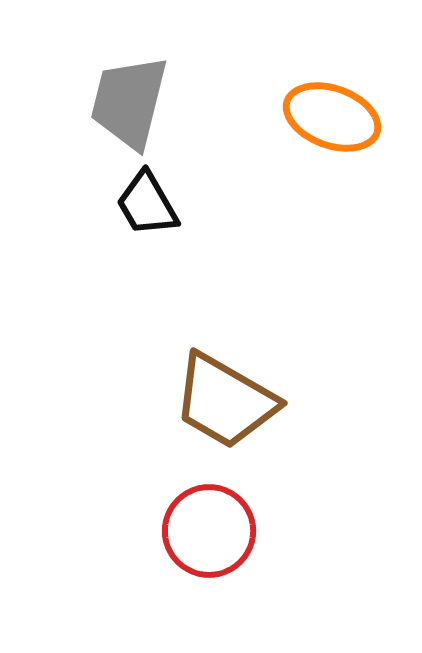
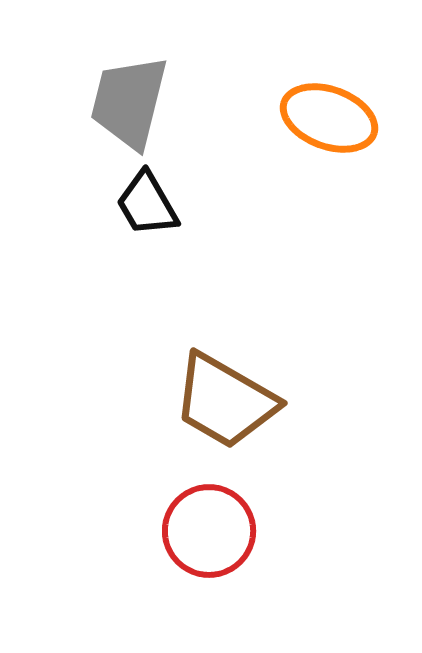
orange ellipse: moved 3 px left, 1 px down
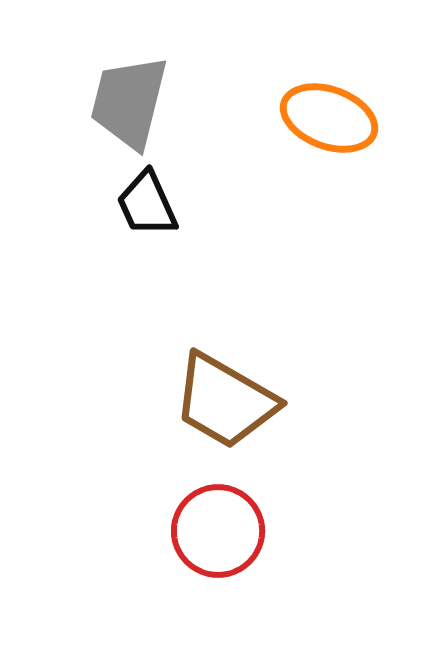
black trapezoid: rotated 6 degrees clockwise
red circle: moved 9 px right
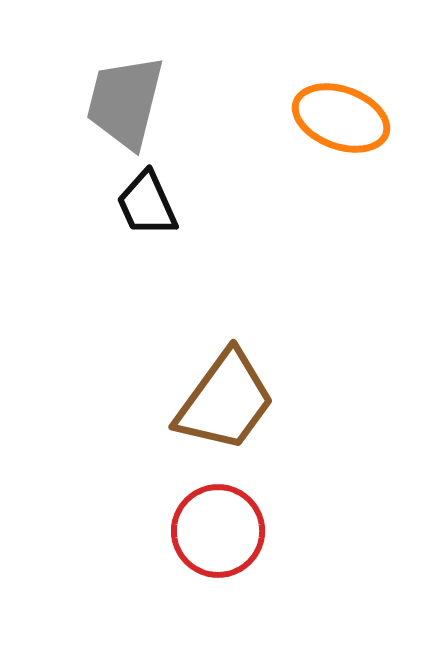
gray trapezoid: moved 4 px left
orange ellipse: moved 12 px right
brown trapezoid: rotated 84 degrees counterclockwise
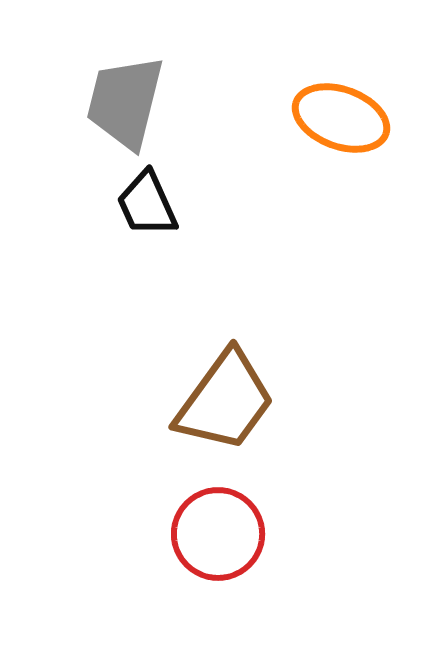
red circle: moved 3 px down
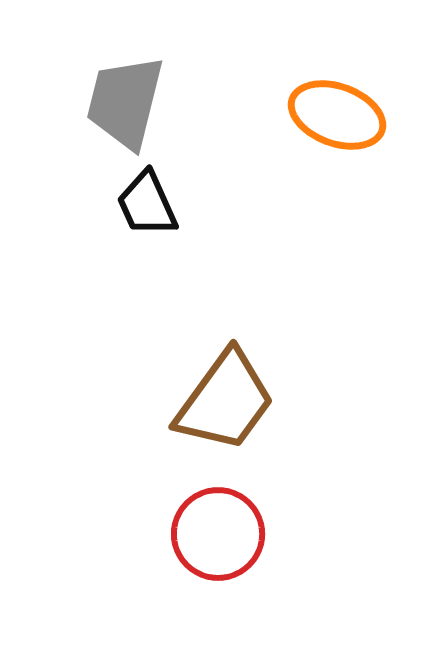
orange ellipse: moved 4 px left, 3 px up
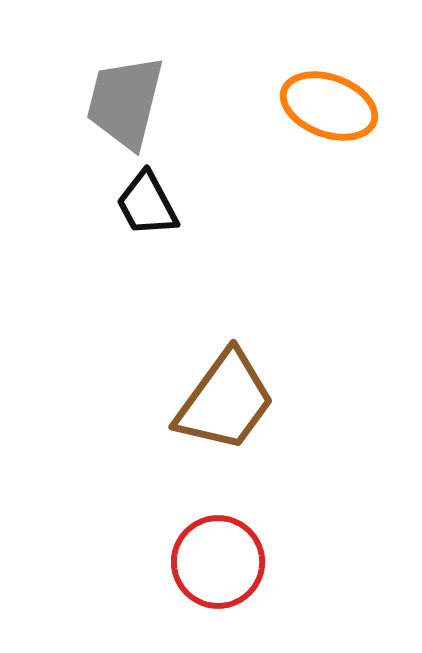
orange ellipse: moved 8 px left, 9 px up
black trapezoid: rotated 4 degrees counterclockwise
red circle: moved 28 px down
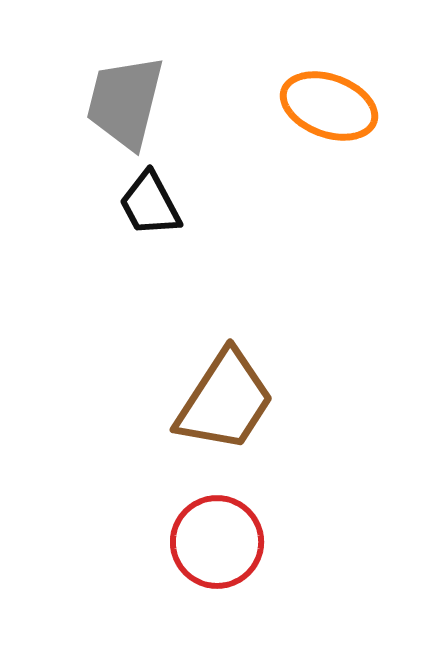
black trapezoid: moved 3 px right
brown trapezoid: rotated 3 degrees counterclockwise
red circle: moved 1 px left, 20 px up
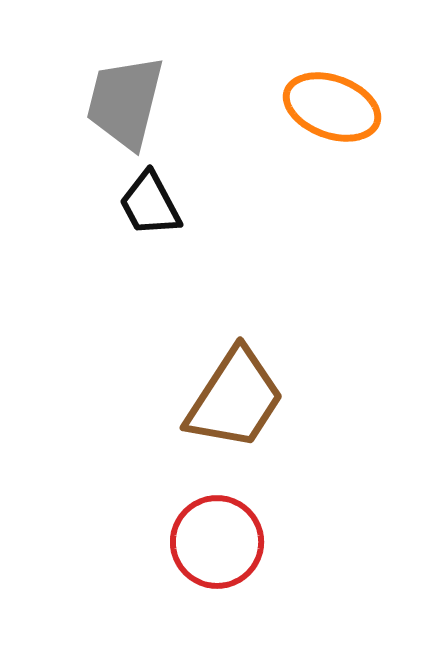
orange ellipse: moved 3 px right, 1 px down
brown trapezoid: moved 10 px right, 2 px up
